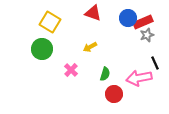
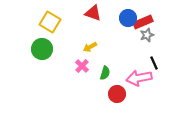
black line: moved 1 px left
pink cross: moved 11 px right, 4 px up
green semicircle: moved 1 px up
red circle: moved 3 px right
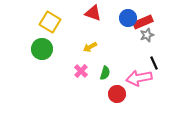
pink cross: moved 1 px left, 5 px down
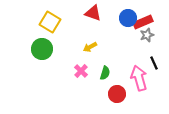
pink arrow: rotated 85 degrees clockwise
